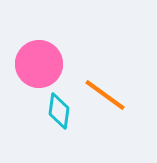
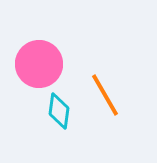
orange line: rotated 24 degrees clockwise
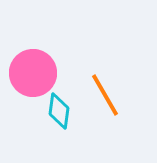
pink circle: moved 6 px left, 9 px down
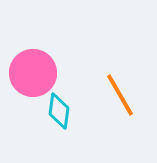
orange line: moved 15 px right
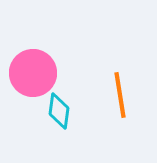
orange line: rotated 21 degrees clockwise
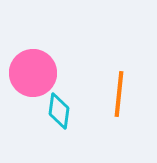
orange line: moved 1 px left, 1 px up; rotated 15 degrees clockwise
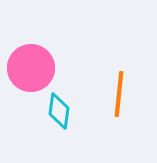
pink circle: moved 2 px left, 5 px up
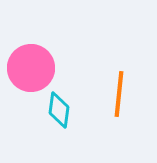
cyan diamond: moved 1 px up
